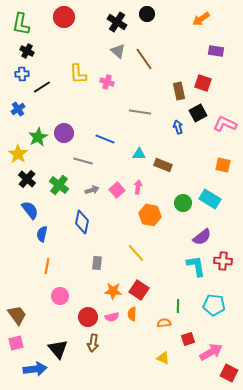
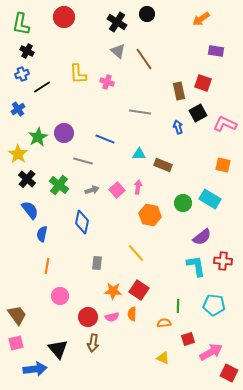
blue cross at (22, 74): rotated 16 degrees counterclockwise
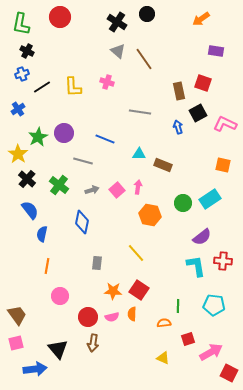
red circle at (64, 17): moved 4 px left
yellow L-shape at (78, 74): moved 5 px left, 13 px down
cyan rectangle at (210, 199): rotated 65 degrees counterclockwise
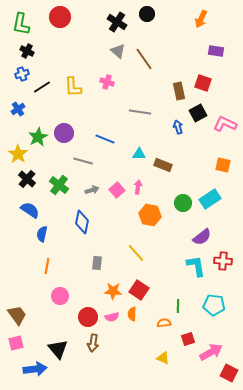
orange arrow at (201, 19): rotated 30 degrees counterclockwise
blue semicircle at (30, 210): rotated 18 degrees counterclockwise
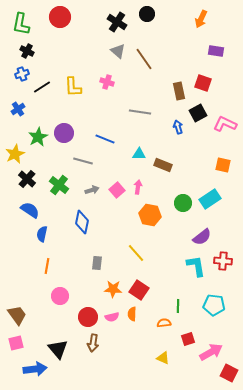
yellow star at (18, 154): moved 3 px left; rotated 12 degrees clockwise
orange star at (113, 291): moved 2 px up
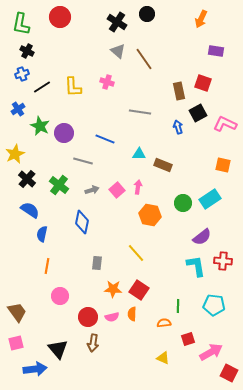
green star at (38, 137): moved 2 px right, 11 px up; rotated 18 degrees counterclockwise
brown trapezoid at (17, 315): moved 3 px up
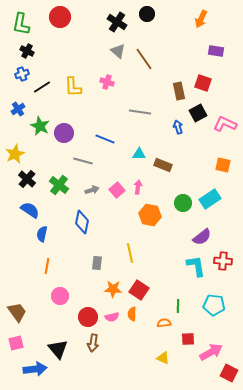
yellow line at (136, 253): moved 6 px left; rotated 30 degrees clockwise
red square at (188, 339): rotated 16 degrees clockwise
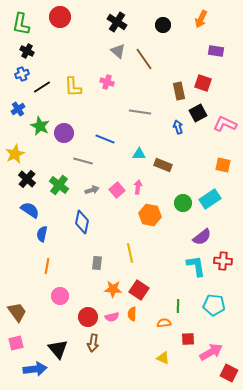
black circle at (147, 14): moved 16 px right, 11 px down
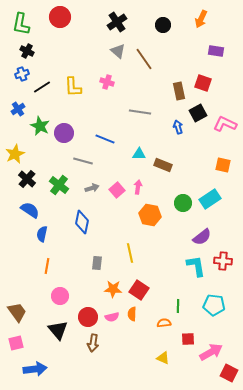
black cross at (117, 22): rotated 24 degrees clockwise
gray arrow at (92, 190): moved 2 px up
black triangle at (58, 349): moved 19 px up
